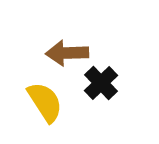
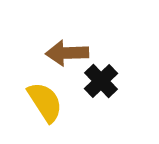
black cross: moved 2 px up
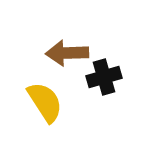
black cross: moved 3 px right, 4 px up; rotated 28 degrees clockwise
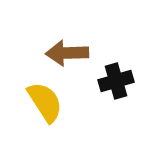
black cross: moved 12 px right, 4 px down
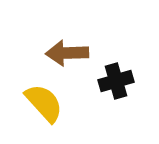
yellow semicircle: moved 1 px left, 1 px down; rotated 9 degrees counterclockwise
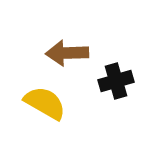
yellow semicircle: moved 1 px right; rotated 18 degrees counterclockwise
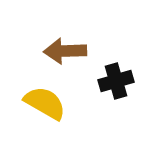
brown arrow: moved 2 px left, 2 px up
